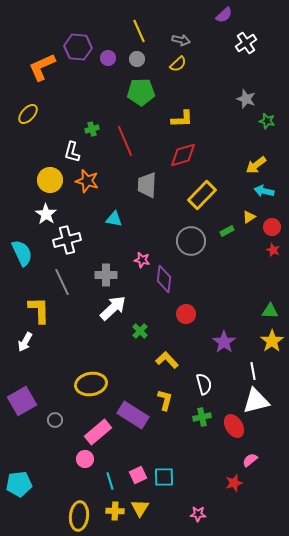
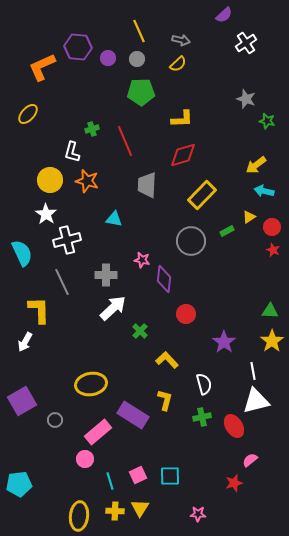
cyan square at (164, 477): moved 6 px right, 1 px up
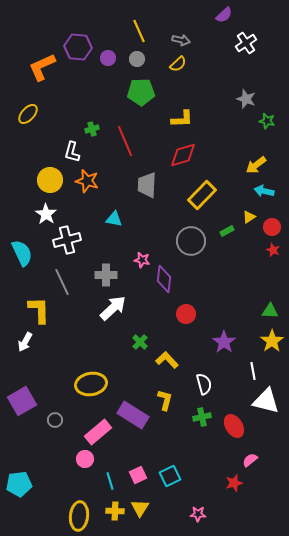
green cross at (140, 331): moved 11 px down
white triangle at (256, 401): moved 10 px right; rotated 28 degrees clockwise
cyan square at (170, 476): rotated 25 degrees counterclockwise
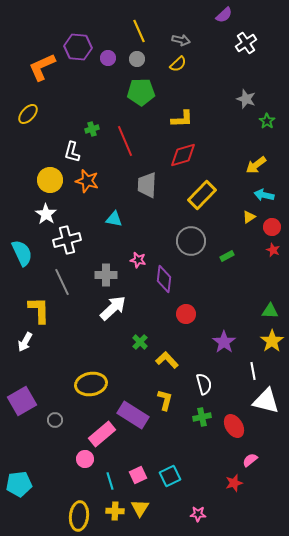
green star at (267, 121): rotated 21 degrees clockwise
cyan arrow at (264, 191): moved 4 px down
green rectangle at (227, 231): moved 25 px down
pink star at (142, 260): moved 4 px left
pink rectangle at (98, 432): moved 4 px right, 2 px down
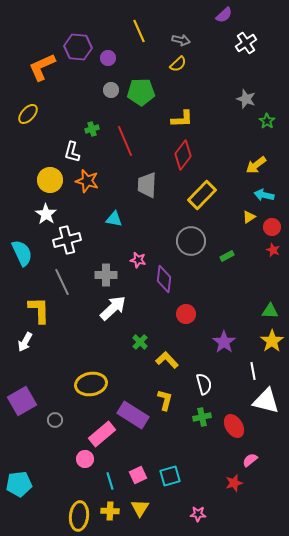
gray circle at (137, 59): moved 26 px left, 31 px down
red diamond at (183, 155): rotated 36 degrees counterclockwise
cyan square at (170, 476): rotated 10 degrees clockwise
yellow cross at (115, 511): moved 5 px left
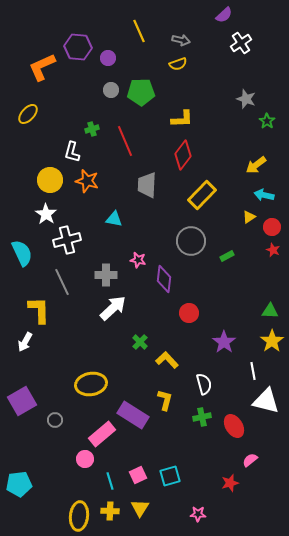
white cross at (246, 43): moved 5 px left
yellow semicircle at (178, 64): rotated 24 degrees clockwise
red circle at (186, 314): moved 3 px right, 1 px up
red star at (234, 483): moved 4 px left
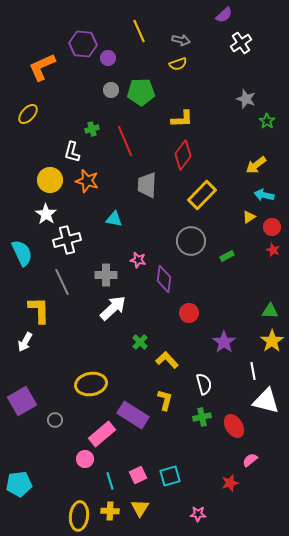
purple hexagon at (78, 47): moved 5 px right, 3 px up
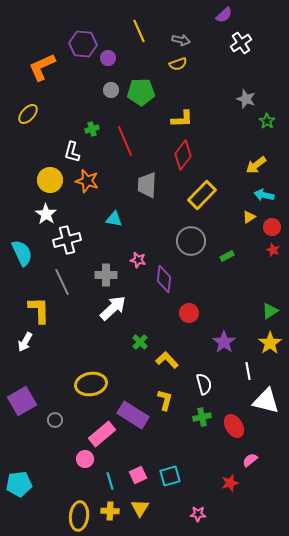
green triangle at (270, 311): rotated 36 degrees counterclockwise
yellow star at (272, 341): moved 2 px left, 2 px down
white line at (253, 371): moved 5 px left
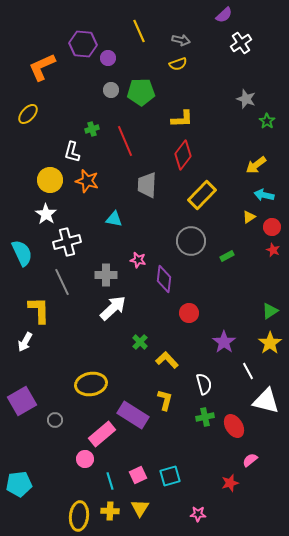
white cross at (67, 240): moved 2 px down
white line at (248, 371): rotated 18 degrees counterclockwise
green cross at (202, 417): moved 3 px right
